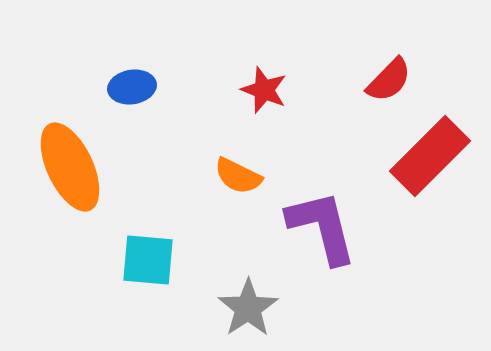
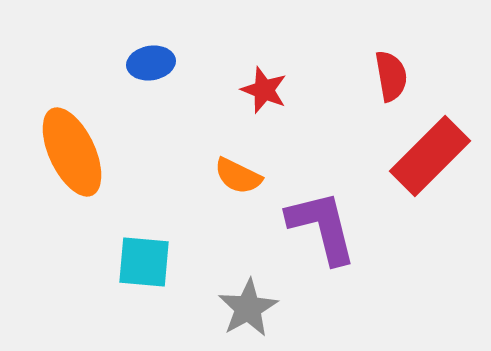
red semicircle: moved 2 px right, 4 px up; rotated 54 degrees counterclockwise
blue ellipse: moved 19 px right, 24 px up
orange ellipse: moved 2 px right, 15 px up
cyan square: moved 4 px left, 2 px down
gray star: rotated 4 degrees clockwise
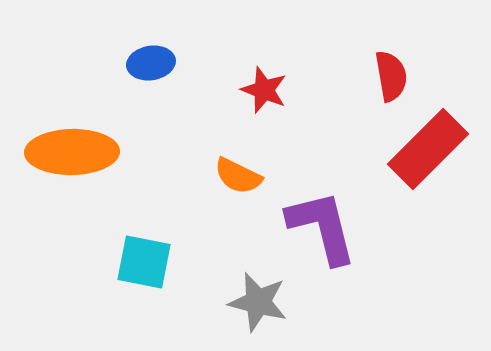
orange ellipse: rotated 66 degrees counterclockwise
red rectangle: moved 2 px left, 7 px up
cyan square: rotated 6 degrees clockwise
gray star: moved 10 px right, 6 px up; rotated 28 degrees counterclockwise
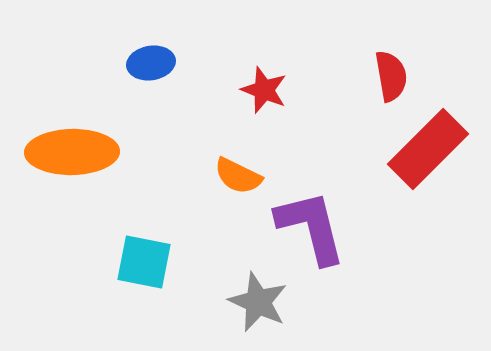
purple L-shape: moved 11 px left
gray star: rotated 10 degrees clockwise
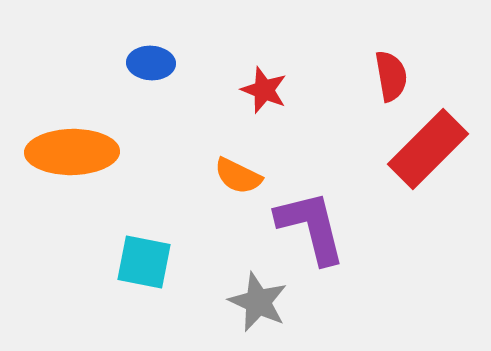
blue ellipse: rotated 12 degrees clockwise
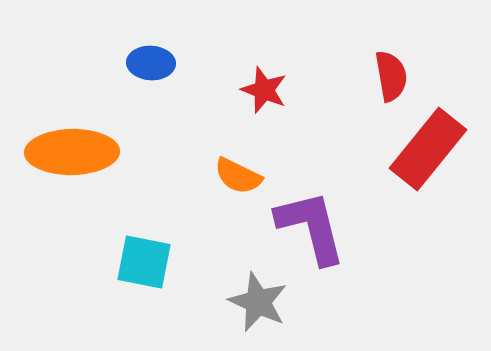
red rectangle: rotated 6 degrees counterclockwise
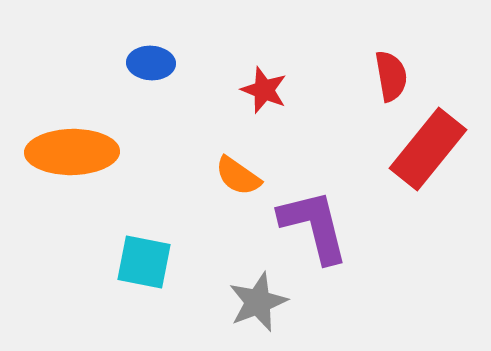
orange semicircle: rotated 9 degrees clockwise
purple L-shape: moved 3 px right, 1 px up
gray star: rotated 26 degrees clockwise
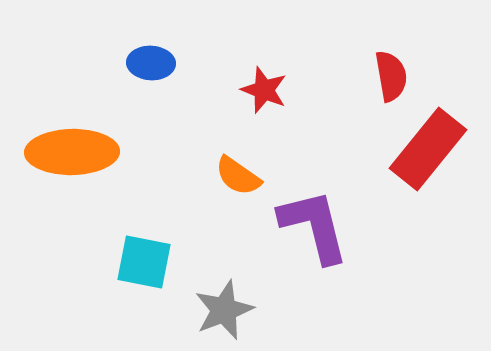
gray star: moved 34 px left, 8 px down
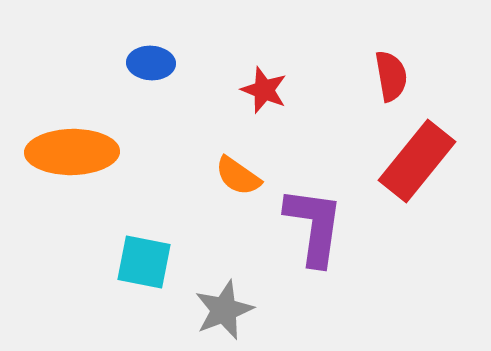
red rectangle: moved 11 px left, 12 px down
purple L-shape: rotated 22 degrees clockwise
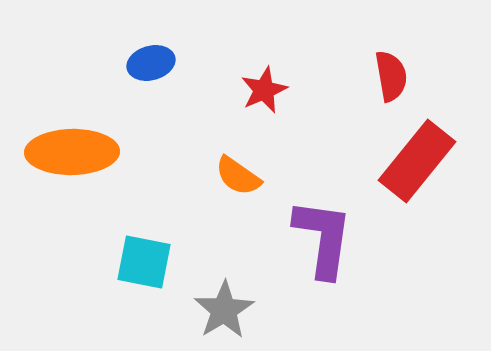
blue ellipse: rotated 18 degrees counterclockwise
red star: rotated 27 degrees clockwise
purple L-shape: moved 9 px right, 12 px down
gray star: rotated 10 degrees counterclockwise
